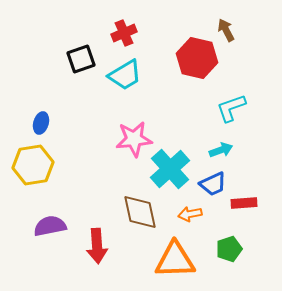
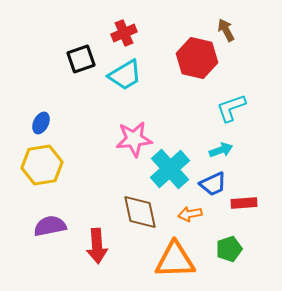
blue ellipse: rotated 10 degrees clockwise
yellow hexagon: moved 9 px right
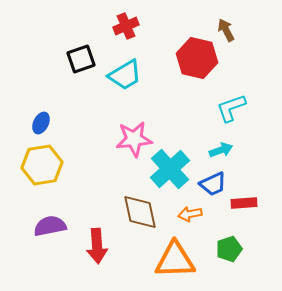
red cross: moved 2 px right, 7 px up
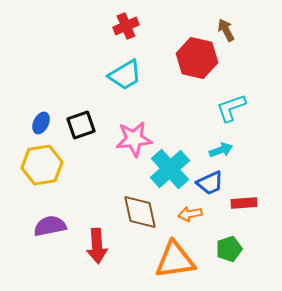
black square: moved 66 px down
blue trapezoid: moved 3 px left, 1 px up
orange triangle: rotated 6 degrees counterclockwise
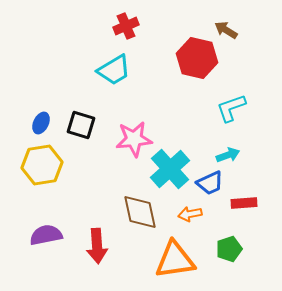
brown arrow: rotated 30 degrees counterclockwise
cyan trapezoid: moved 11 px left, 5 px up
black square: rotated 36 degrees clockwise
cyan arrow: moved 7 px right, 5 px down
purple semicircle: moved 4 px left, 9 px down
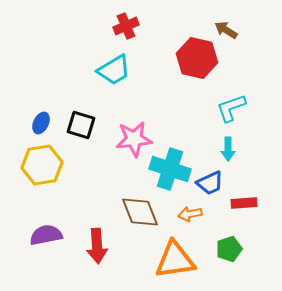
cyan arrow: moved 6 px up; rotated 110 degrees clockwise
cyan cross: rotated 30 degrees counterclockwise
brown diamond: rotated 9 degrees counterclockwise
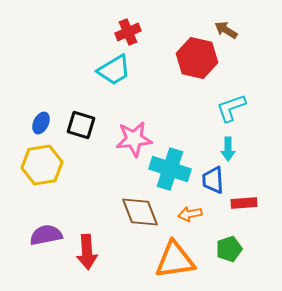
red cross: moved 2 px right, 6 px down
blue trapezoid: moved 3 px right, 3 px up; rotated 112 degrees clockwise
red arrow: moved 10 px left, 6 px down
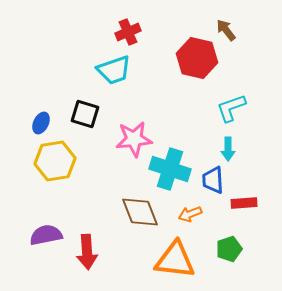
brown arrow: rotated 20 degrees clockwise
cyan trapezoid: rotated 12 degrees clockwise
black square: moved 4 px right, 11 px up
yellow hexagon: moved 13 px right, 4 px up
orange arrow: rotated 10 degrees counterclockwise
orange triangle: rotated 15 degrees clockwise
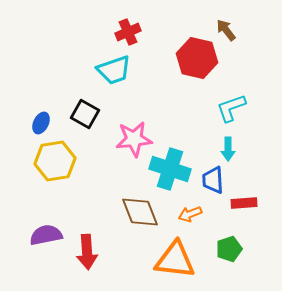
black square: rotated 12 degrees clockwise
